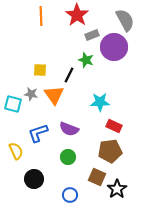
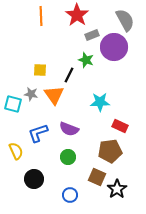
red rectangle: moved 6 px right
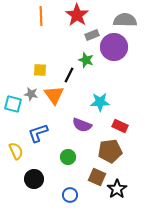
gray semicircle: rotated 60 degrees counterclockwise
purple semicircle: moved 13 px right, 4 px up
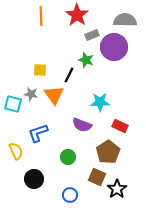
brown pentagon: moved 2 px left, 1 px down; rotated 25 degrees counterclockwise
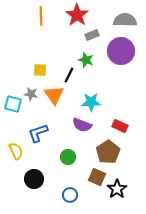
purple circle: moved 7 px right, 4 px down
cyan star: moved 9 px left
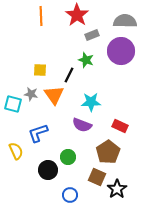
gray semicircle: moved 1 px down
black circle: moved 14 px right, 9 px up
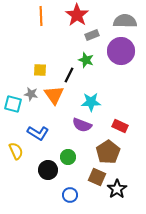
blue L-shape: rotated 130 degrees counterclockwise
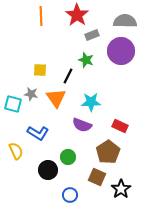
black line: moved 1 px left, 1 px down
orange triangle: moved 2 px right, 3 px down
black star: moved 4 px right
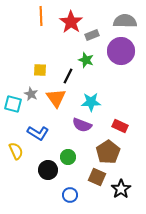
red star: moved 6 px left, 7 px down
gray star: rotated 16 degrees clockwise
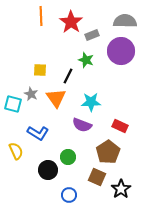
blue circle: moved 1 px left
